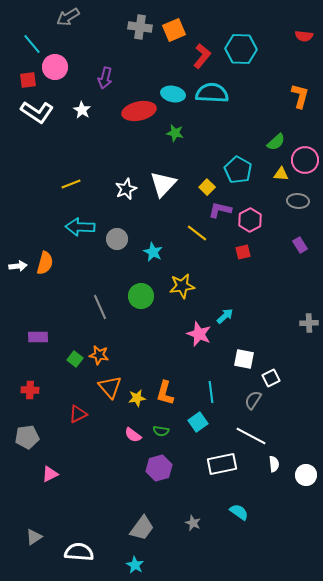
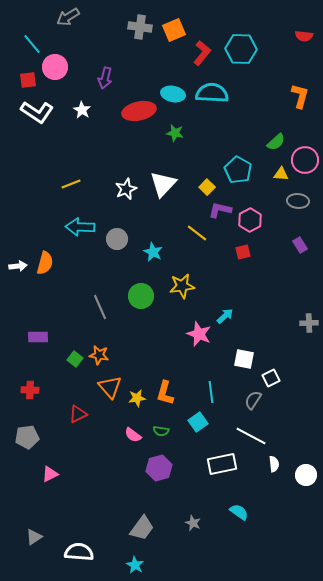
red L-shape at (202, 56): moved 3 px up
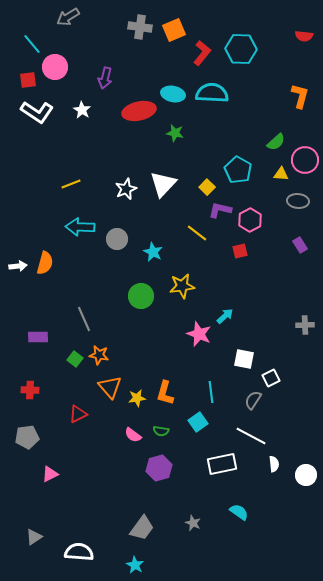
red square at (243, 252): moved 3 px left, 1 px up
gray line at (100, 307): moved 16 px left, 12 px down
gray cross at (309, 323): moved 4 px left, 2 px down
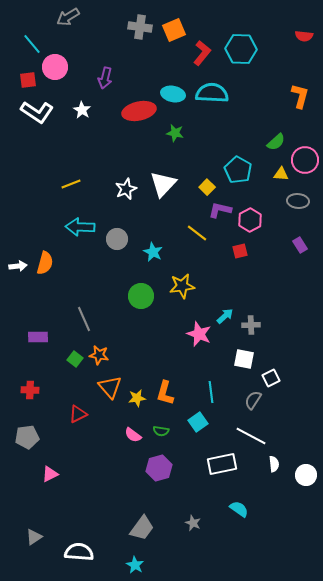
gray cross at (305, 325): moved 54 px left
cyan semicircle at (239, 512): moved 3 px up
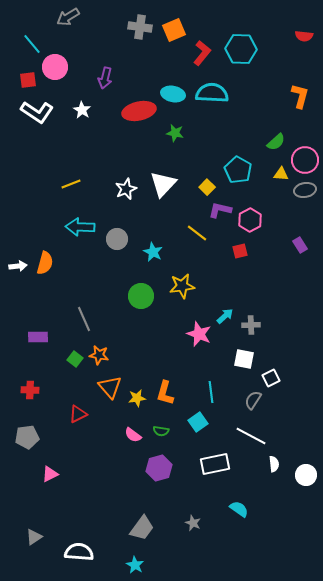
gray ellipse at (298, 201): moved 7 px right, 11 px up; rotated 15 degrees counterclockwise
white rectangle at (222, 464): moved 7 px left
